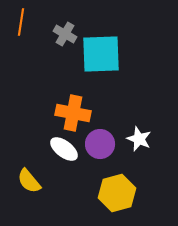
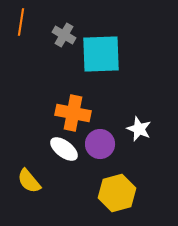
gray cross: moved 1 px left, 1 px down
white star: moved 10 px up
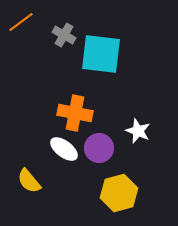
orange line: rotated 44 degrees clockwise
cyan square: rotated 9 degrees clockwise
orange cross: moved 2 px right
white star: moved 1 px left, 2 px down
purple circle: moved 1 px left, 4 px down
yellow hexagon: moved 2 px right
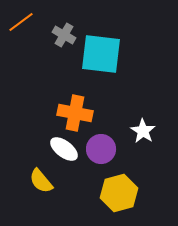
white star: moved 5 px right; rotated 10 degrees clockwise
purple circle: moved 2 px right, 1 px down
yellow semicircle: moved 12 px right
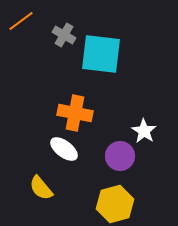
orange line: moved 1 px up
white star: moved 1 px right
purple circle: moved 19 px right, 7 px down
yellow semicircle: moved 7 px down
yellow hexagon: moved 4 px left, 11 px down
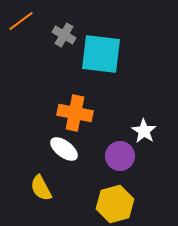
yellow semicircle: rotated 12 degrees clockwise
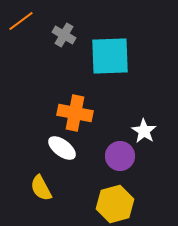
cyan square: moved 9 px right, 2 px down; rotated 9 degrees counterclockwise
white ellipse: moved 2 px left, 1 px up
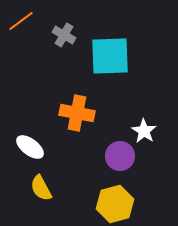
orange cross: moved 2 px right
white ellipse: moved 32 px left, 1 px up
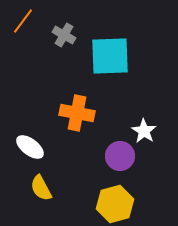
orange line: moved 2 px right; rotated 16 degrees counterclockwise
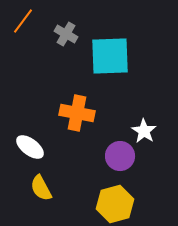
gray cross: moved 2 px right, 1 px up
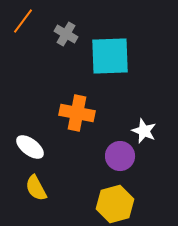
white star: rotated 10 degrees counterclockwise
yellow semicircle: moved 5 px left
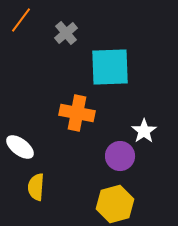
orange line: moved 2 px left, 1 px up
gray cross: moved 1 px up; rotated 20 degrees clockwise
cyan square: moved 11 px down
white star: rotated 15 degrees clockwise
white ellipse: moved 10 px left
yellow semicircle: moved 1 px up; rotated 32 degrees clockwise
